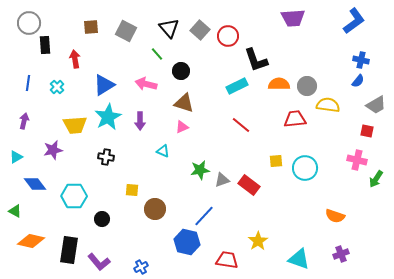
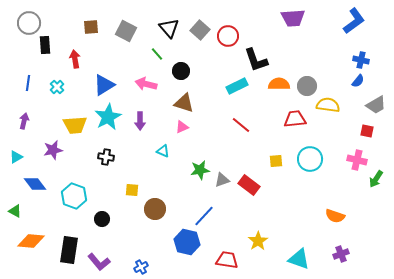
cyan circle at (305, 168): moved 5 px right, 9 px up
cyan hexagon at (74, 196): rotated 20 degrees clockwise
orange diamond at (31, 241): rotated 8 degrees counterclockwise
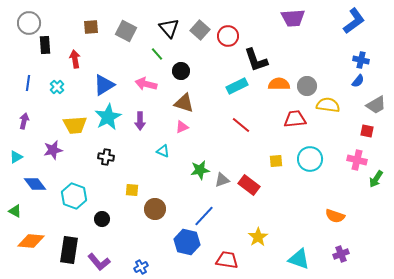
yellow star at (258, 241): moved 4 px up
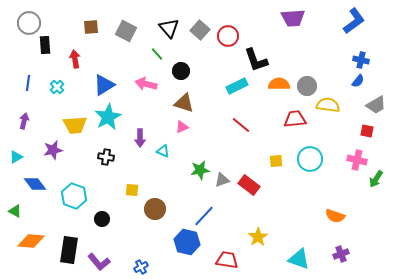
purple arrow at (140, 121): moved 17 px down
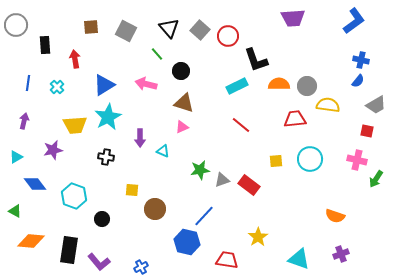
gray circle at (29, 23): moved 13 px left, 2 px down
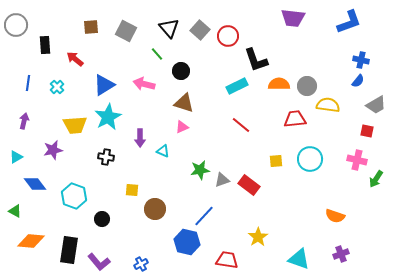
purple trapezoid at (293, 18): rotated 10 degrees clockwise
blue L-shape at (354, 21): moved 5 px left, 1 px down; rotated 16 degrees clockwise
red arrow at (75, 59): rotated 42 degrees counterclockwise
pink arrow at (146, 84): moved 2 px left
blue cross at (141, 267): moved 3 px up
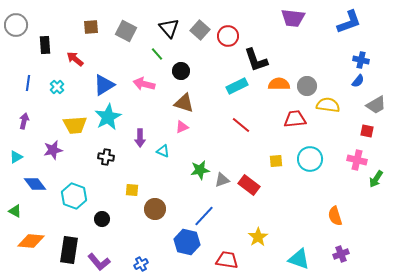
orange semicircle at (335, 216): rotated 54 degrees clockwise
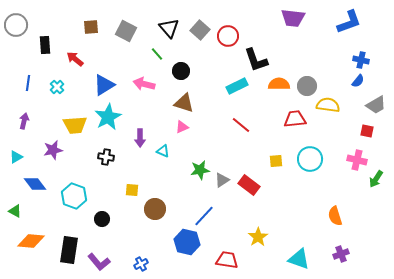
gray triangle at (222, 180): rotated 14 degrees counterclockwise
